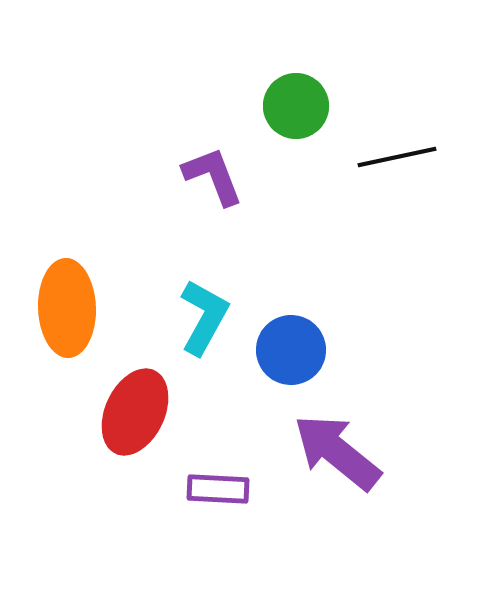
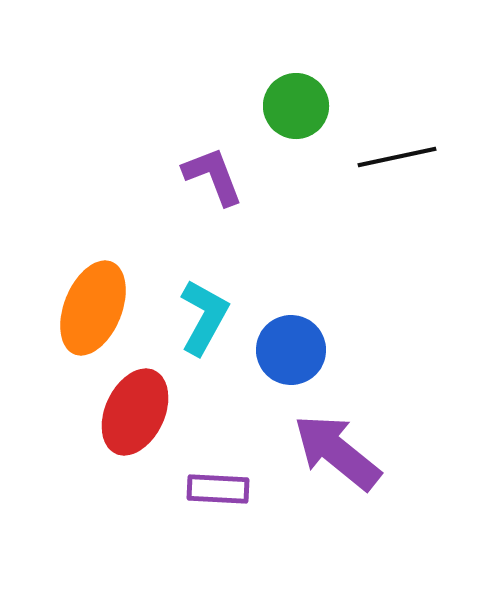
orange ellipse: moved 26 px right; rotated 24 degrees clockwise
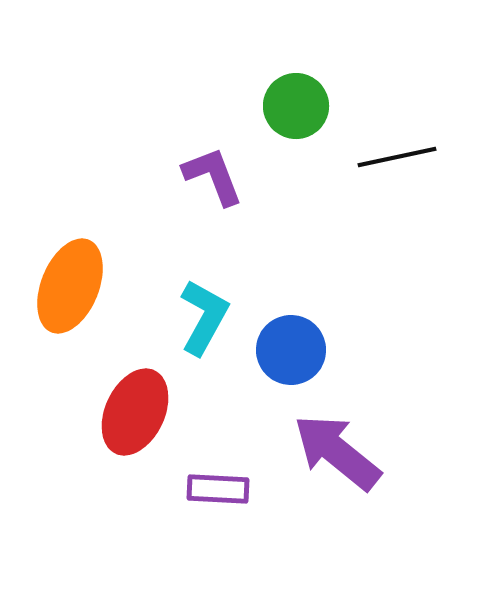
orange ellipse: moved 23 px left, 22 px up
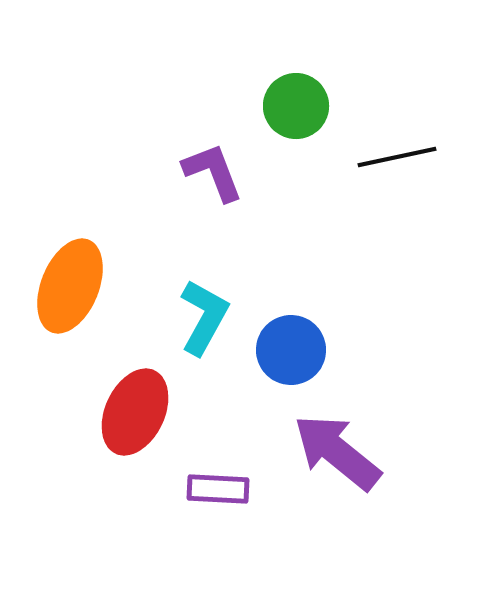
purple L-shape: moved 4 px up
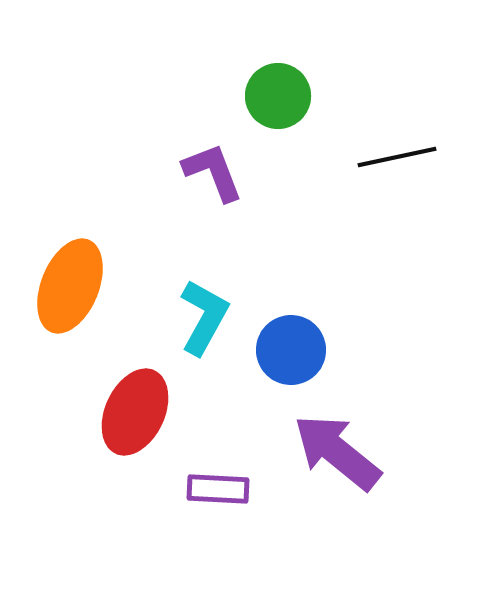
green circle: moved 18 px left, 10 px up
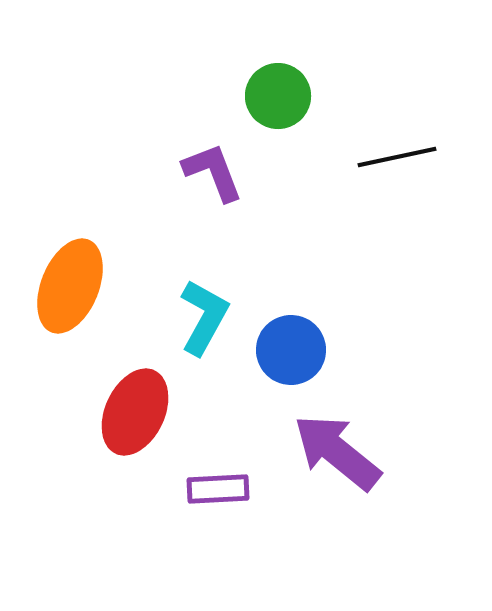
purple rectangle: rotated 6 degrees counterclockwise
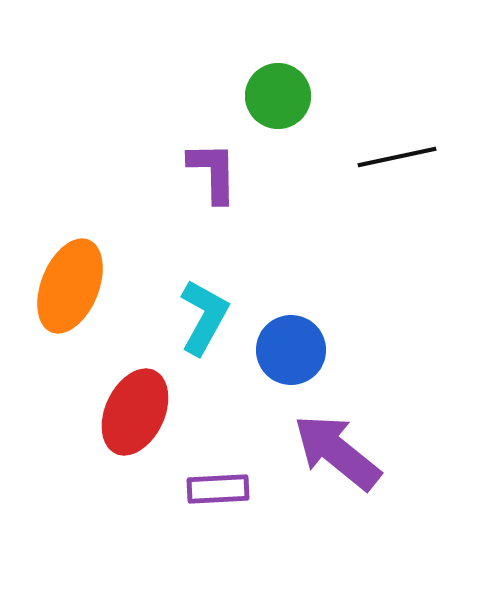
purple L-shape: rotated 20 degrees clockwise
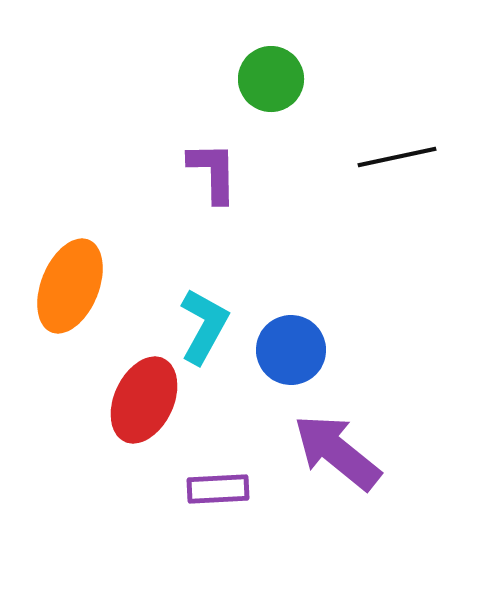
green circle: moved 7 px left, 17 px up
cyan L-shape: moved 9 px down
red ellipse: moved 9 px right, 12 px up
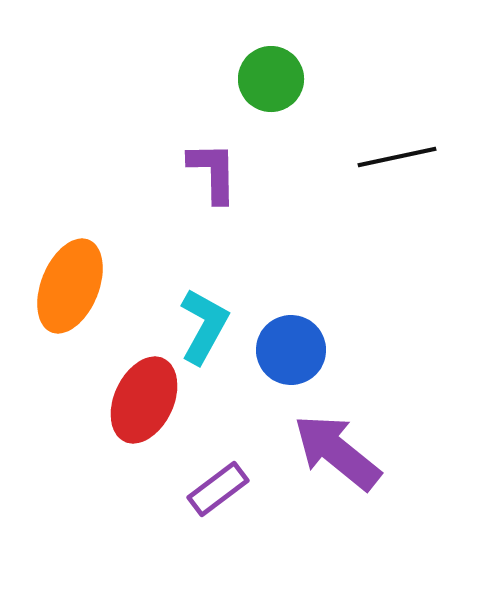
purple rectangle: rotated 34 degrees counterclockwise
